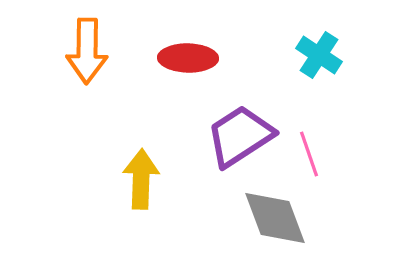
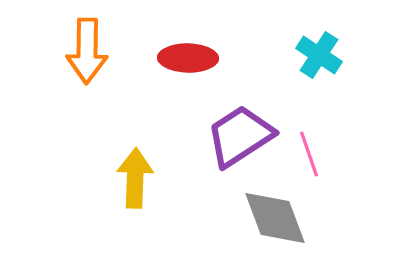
yellow arrow: moved 6 px left, 1 px up
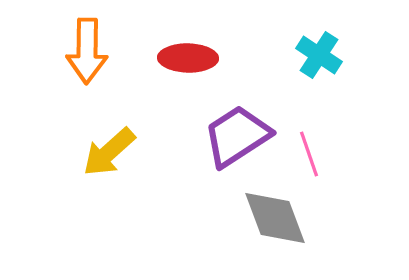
purple trapezoid: moved 3 px left
yellow arrow: moved 26 px left, 26 px up; rotated 134 degrees counterclockwise
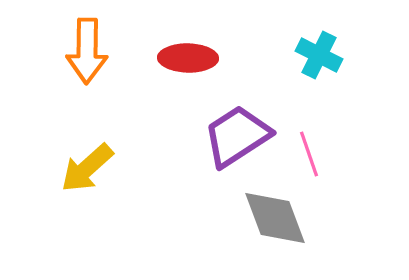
cyan cross: rotated 6 degrees counterclockwise
yellow arrow: moved 22 px left, 16 px down
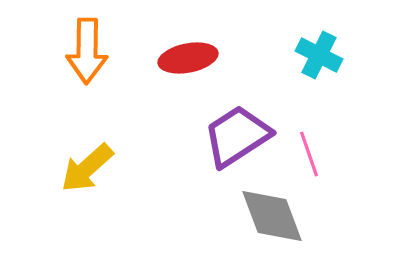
red ellipse: rotated 12 degrees counterclockwise
gray diamond: moved 3 px left, 2 px up
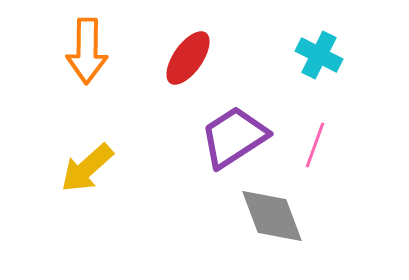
red ellipse: rotated 44 degrees counterclockwise
purple trapezoid: moved 3 px left, 1 px down
pink line: moved 6 px right, 9 px up; rotated 39 degrees clockwise
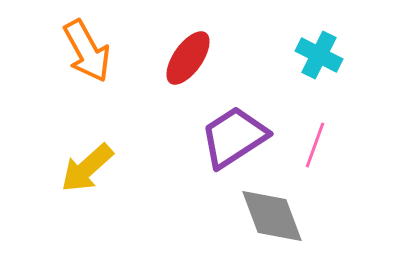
orange arrow: rotated 30 degrees counterclockwise
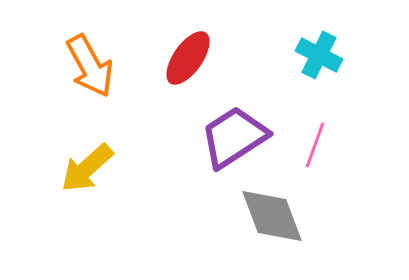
orange arrow: moved 3 px right, 15 px down
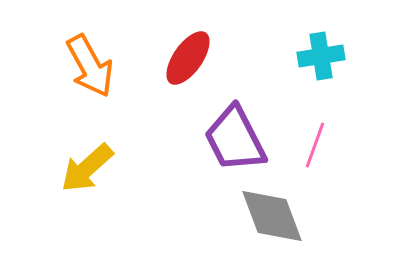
cyan cross: moved 2 px right, 1 px down; rotated 36 degrees counterclockwise
purple trapezoid: moved 1 px right, 2 px down; rotated 84 degrees counterclockwise
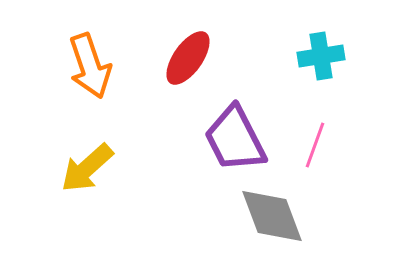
orange arrow: rotated 10 degrees clockwise
